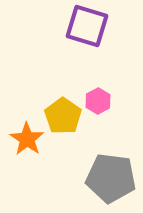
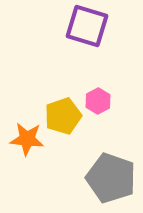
yellow pentagon: rotated 18 degrees clockwise
orange star: rotated 28 degrees counterclockwise
gray pentagon: rotated 12 degrees clockwise
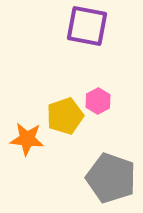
purple square: rotated 6 degrees counterclockwise
yellow pentagon: moved 2 px right
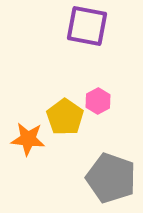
yellow pentagon: moved 1 px down; rotated 18 degrees counterclockwise
orange star: moved 1 px right
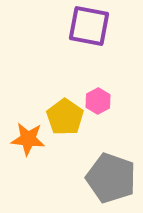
purple square: moved 2 px right
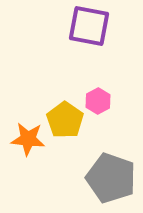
yellow pentagon: moved 3 px down
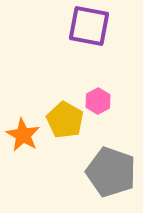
yellow pentagon: rotated 6 degrees counterclockwise
orange star: moved 5 px left, 4 px up; rotated 24 degrees clockwise
gray pentagon: moved 6 px up
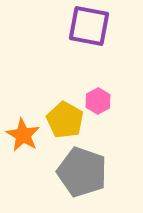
gray pentagon: moved 29 px left
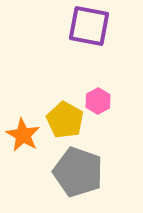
gray pentagon: moved 4 px left
